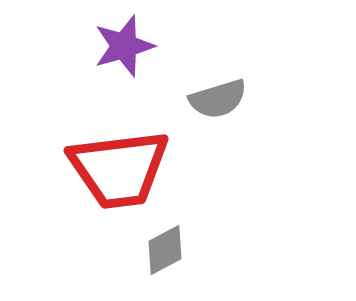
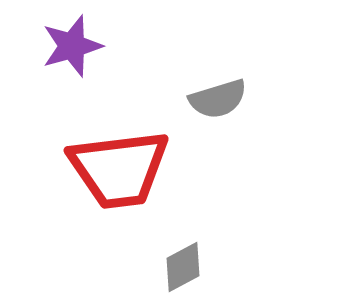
purple star: moved 52 px left
gray diamond: moved 18 px right, 17 px down
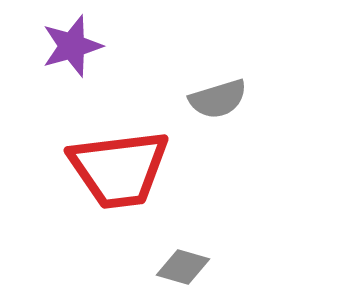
gray diamond: rotated 44 degrees clockwise
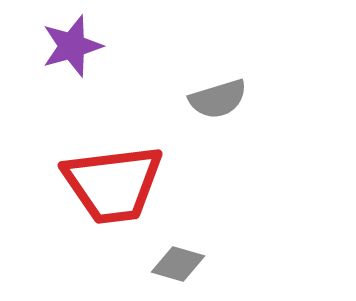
red trapezoid: moved 6 px left, 15 px down
gray diamond: moved 5 px left, 3 px up
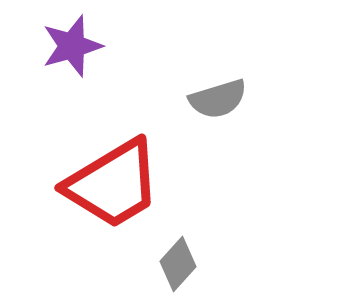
red trapezoid: rotated 24 degrees counterclockwise
gray diamond: rotated 64 degrees counterclockwise
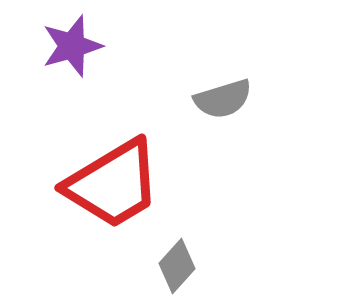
gray semicircle: moved 5 px right
gray diamond: moved 1 px left, 2 px down
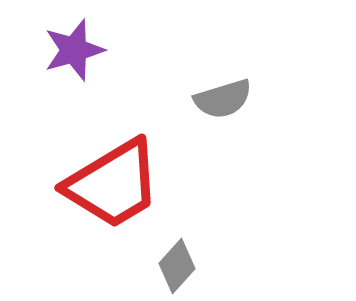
purple star: moved 2 px right, 4 px down
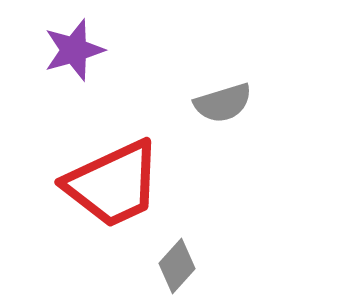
gray semicircle: moved 4 px down
red trapezoid: rotated 6 degrees clockwise
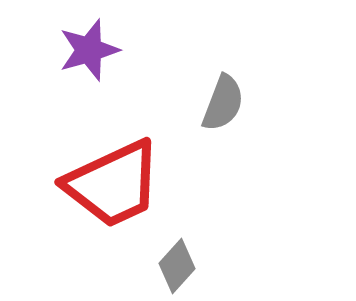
purple star: moved 15 px right
gray semicircle: rotated 52 degrees counterclockwise
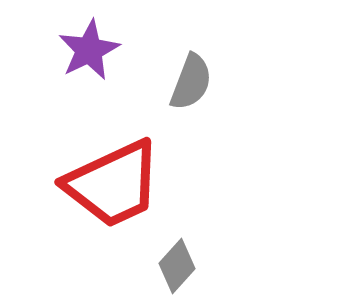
purple star: rotated 10 degrees counterclockwise
gray semicircle: moved 32 px left, 21 px up
